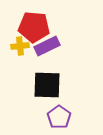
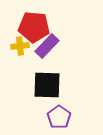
purple rectangle: rotated 20 degrees counterclockwise
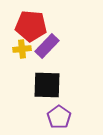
red pentagon: moved 3 px left, 1 px up
yellow cross: moved 2 px right, 3 px down
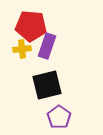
purple rectangle: rotated 25 degrees counterclockwise
black square: rotated 16 degrees counterclockwise
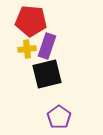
red pentagon: moved 5 px up
yellow cross: moved 5 px right
black square: moved 11 px up
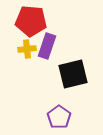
black square: moved 26 px right
